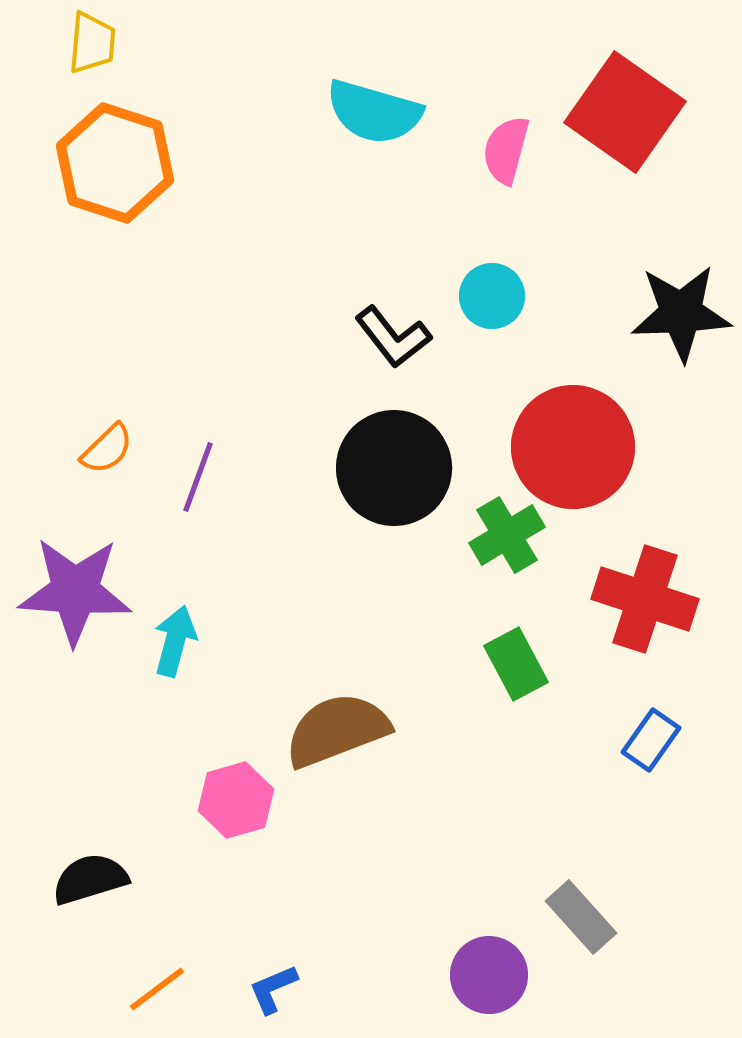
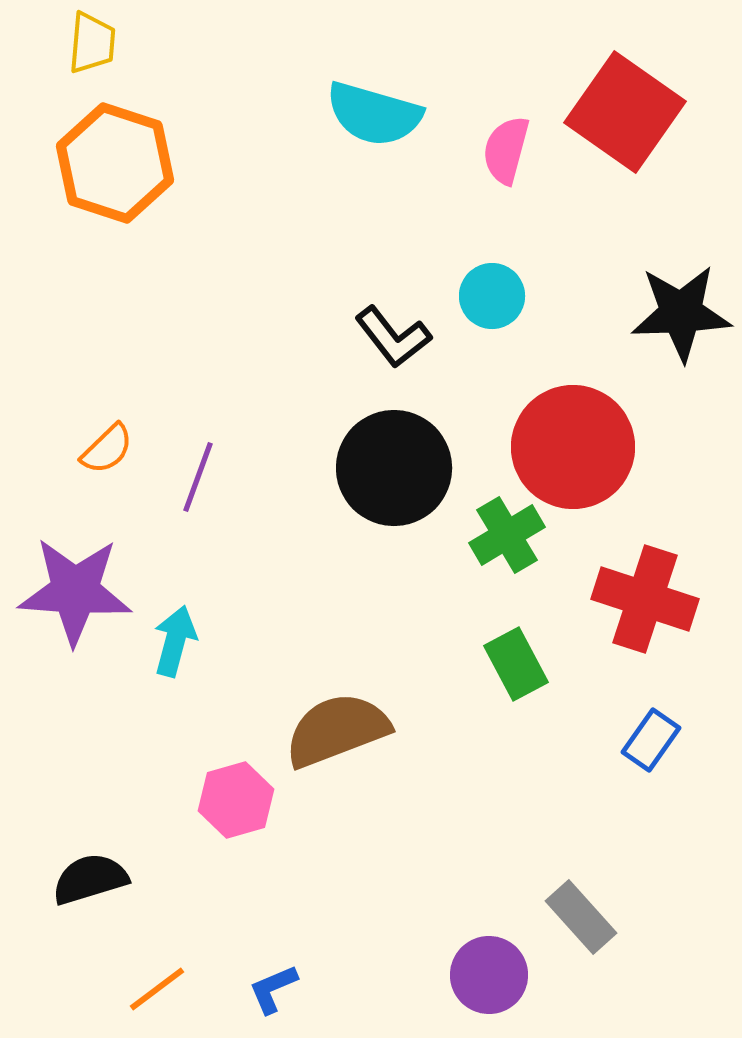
cyan semicircle: moved 2 px down
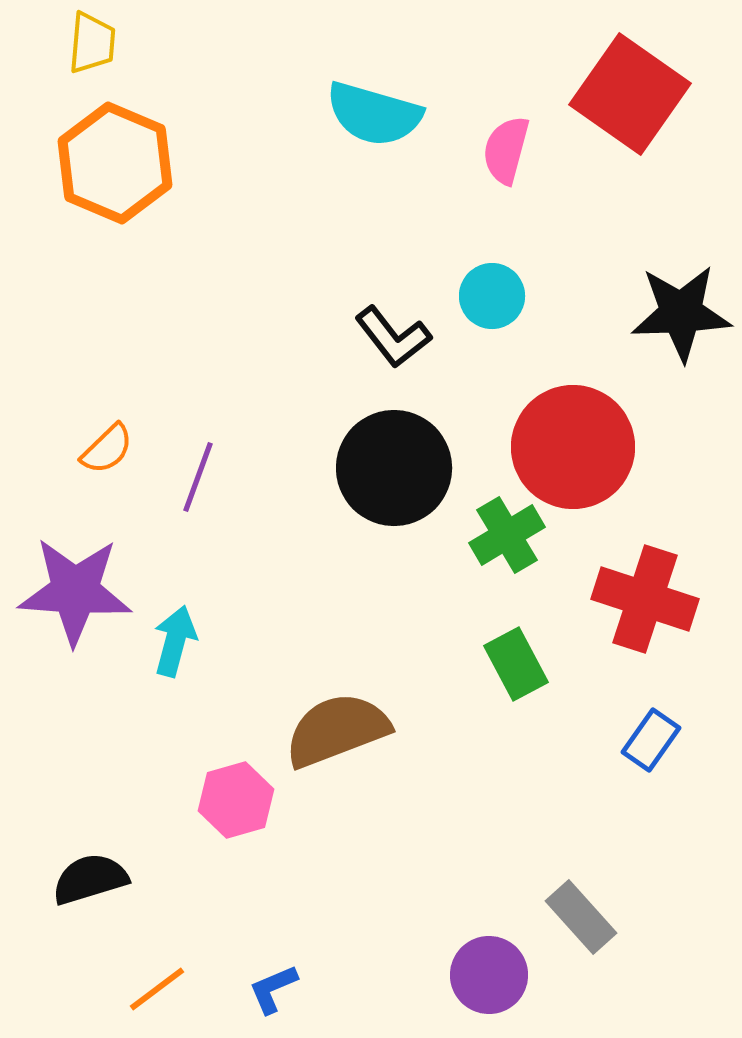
red square: moved 5 px right, 18 px up
orange hexagon: rotated 5 degrees clockwise
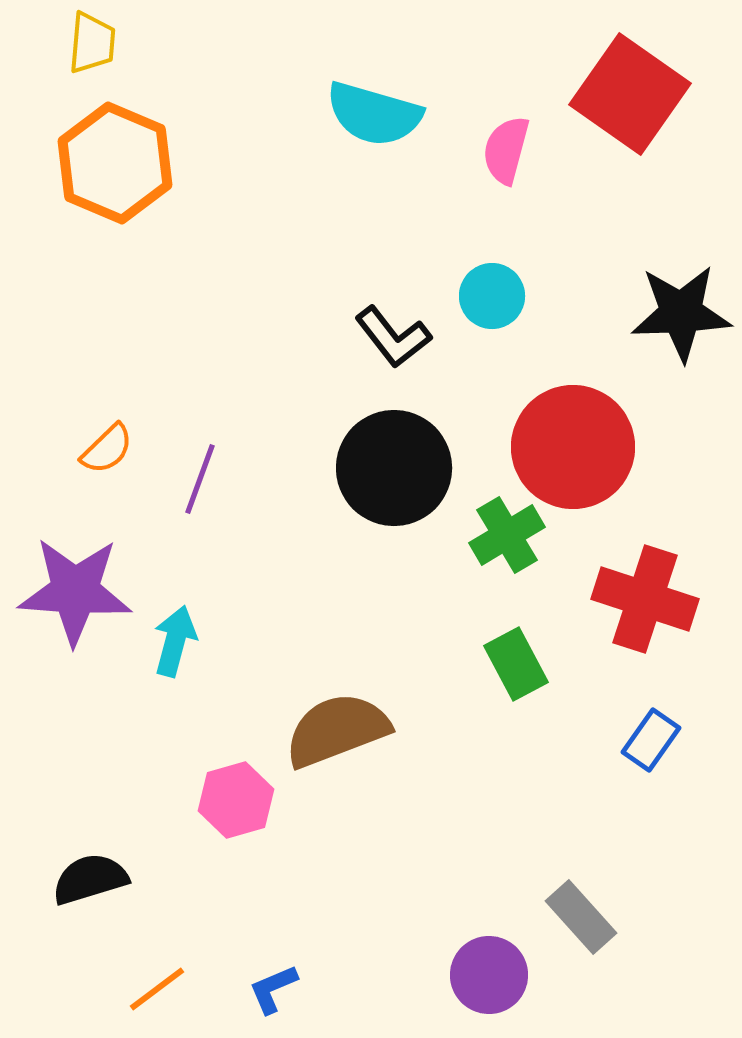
purple line: moved 2 px right, 2 px down
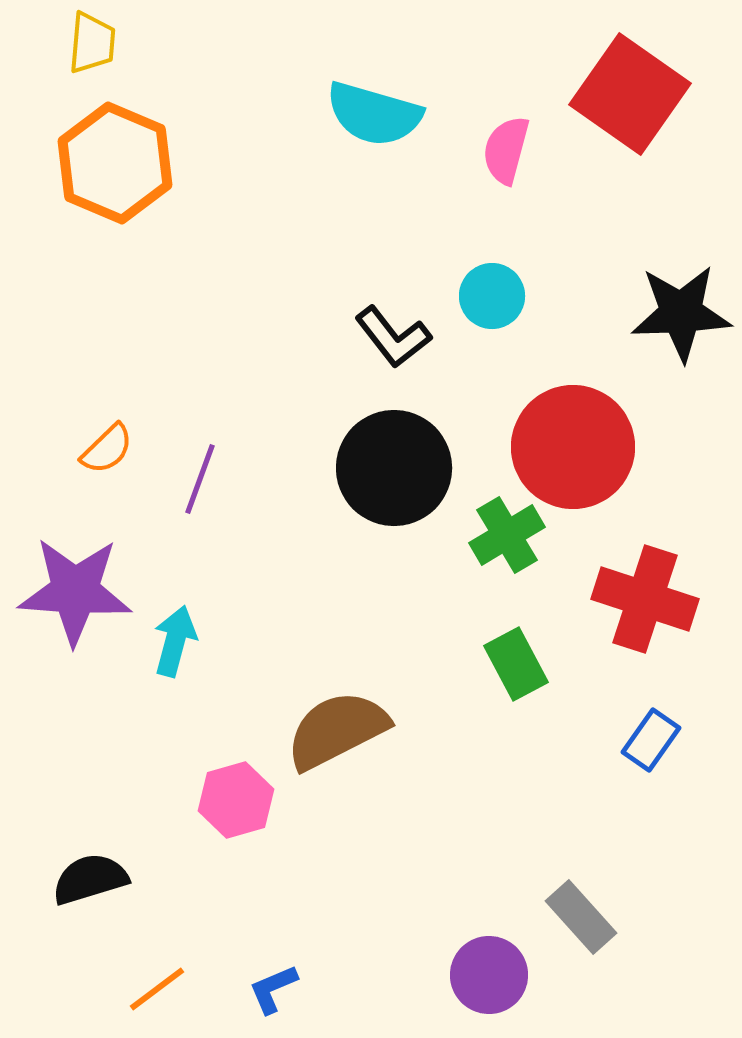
brown semicircle: rotated 6 degrees counterclockwise
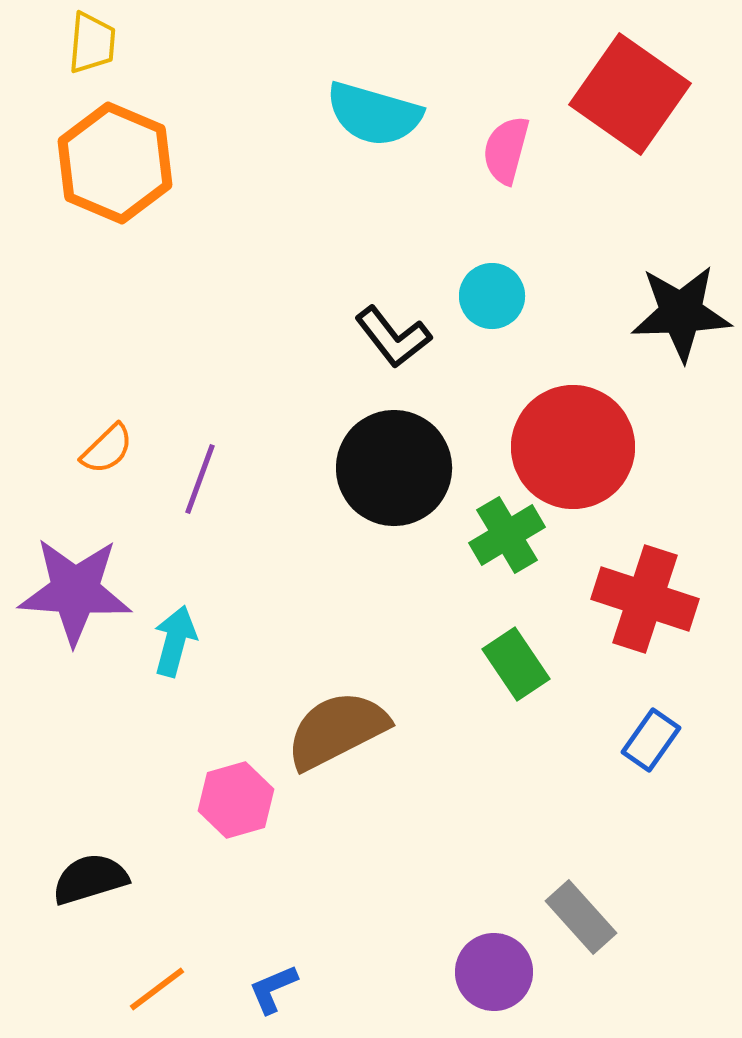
green rectangle: rotated 6 degrees counterclockwise
purple circle: moved 5 px right, 3 px up
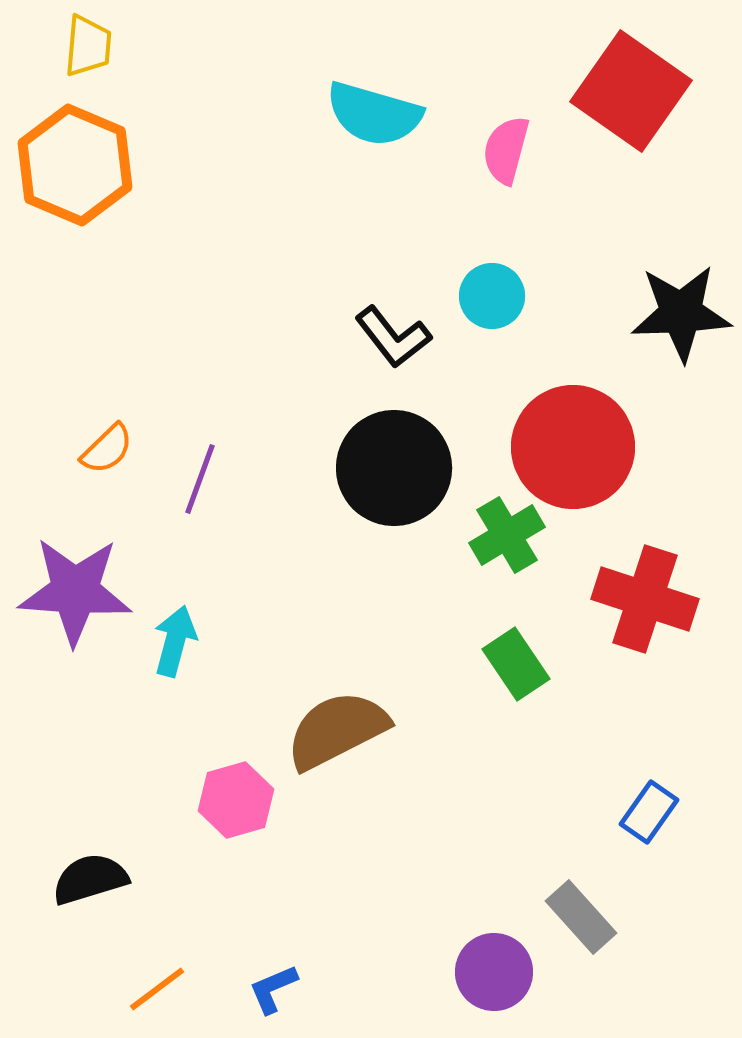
yellow trapezoid: moved 4 px left, 3 px down
red square: moved 1 px right, 3 px up
orange hexagon: moved 40 px left, 2 px down
blue rectangle: moved 2 px left, 72 px down
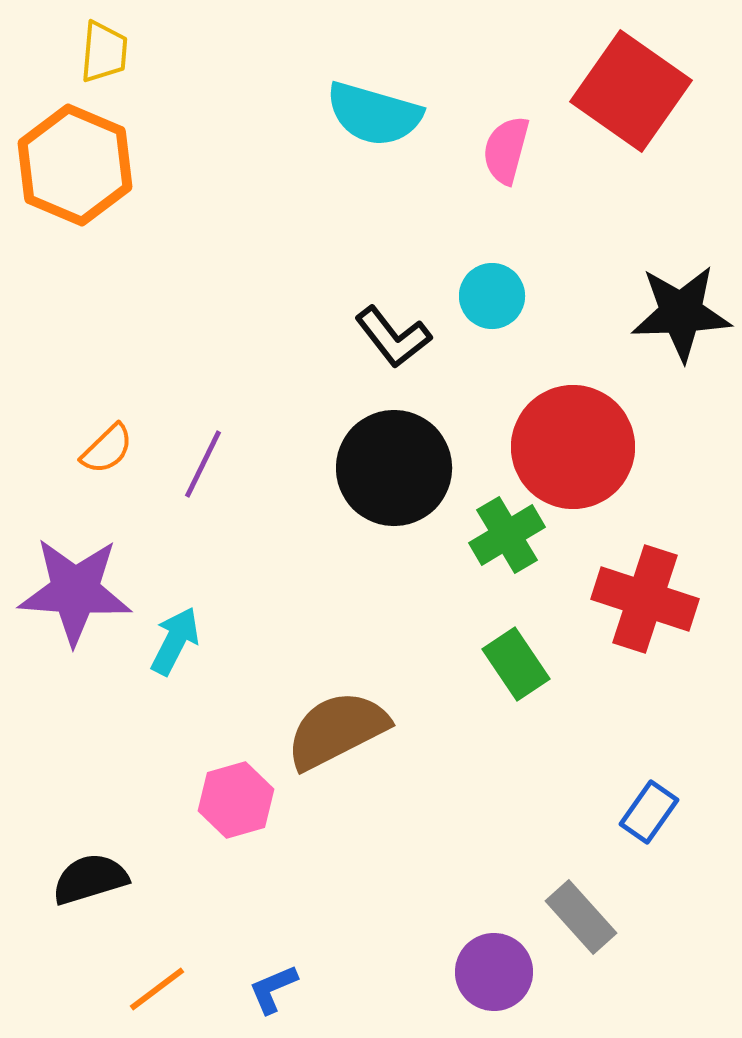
yellow trapezoid: moved 16 px right, 6 px down
purple line: moved 3 px right, 15 px up; rotated 6 degrees clockwise
cyan arrow: rotated 12 degrees clockwise
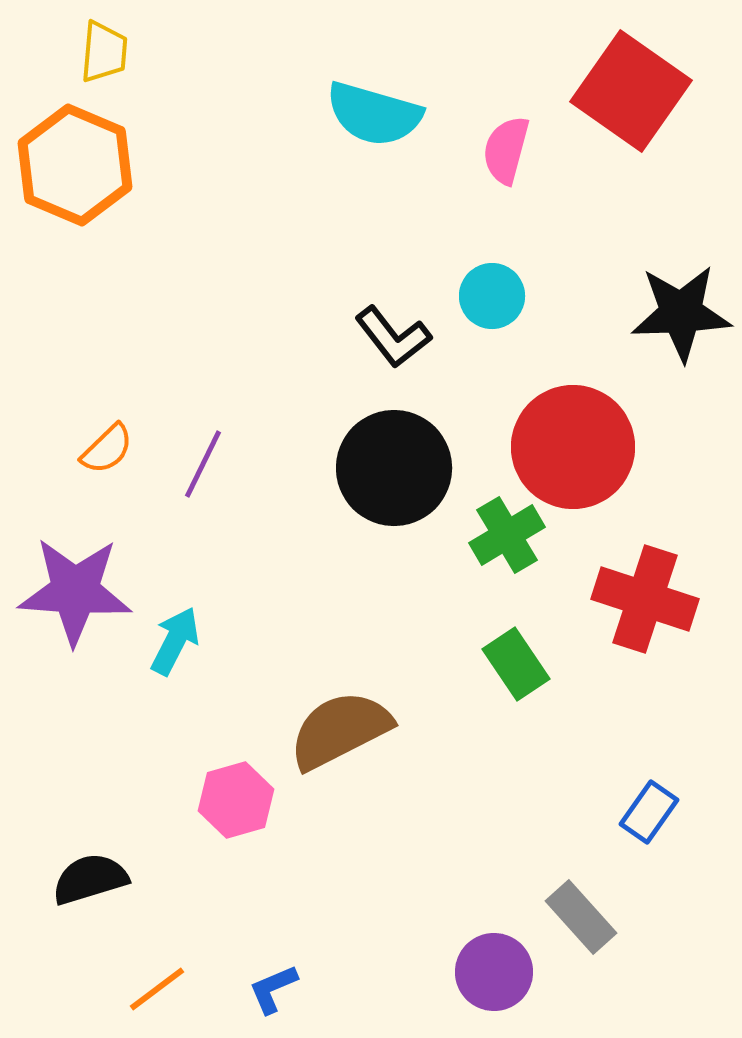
brown semicircle: moved 3 px right
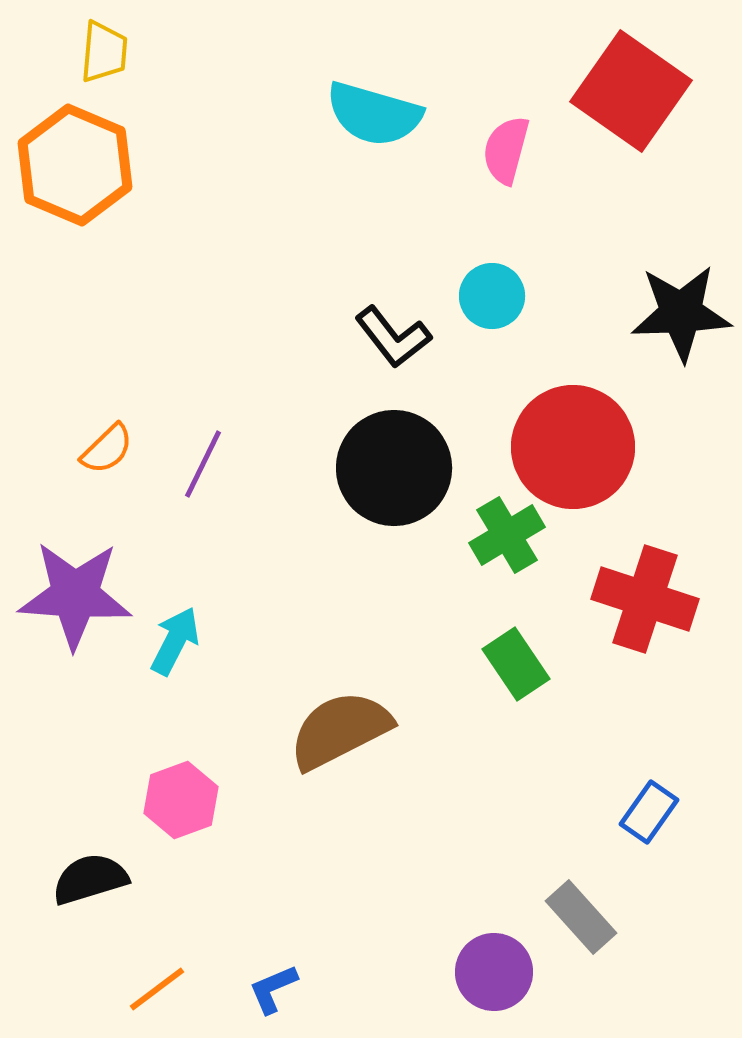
purple star: moved 4 px down
pink hexagon: moved 55 px left; rotated 4 degrees counterclockwise
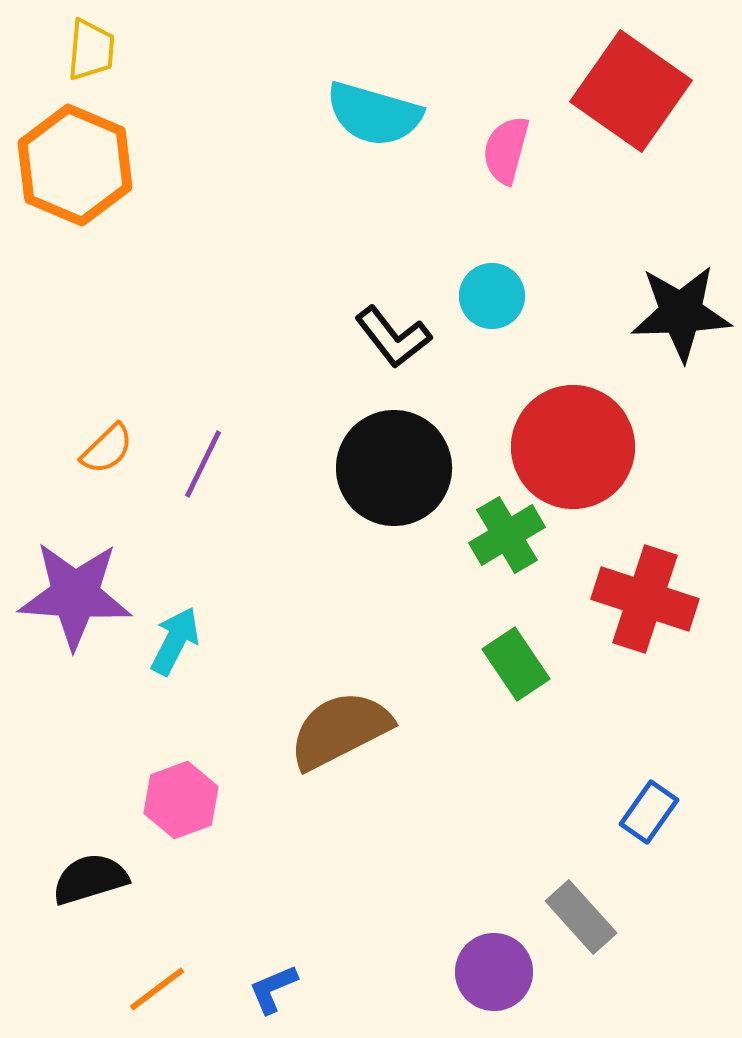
yellow trapezoid: moved 13 px left, 2 px up
